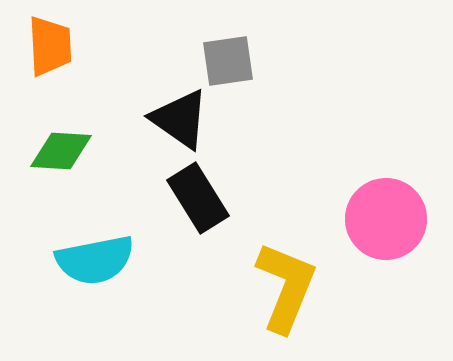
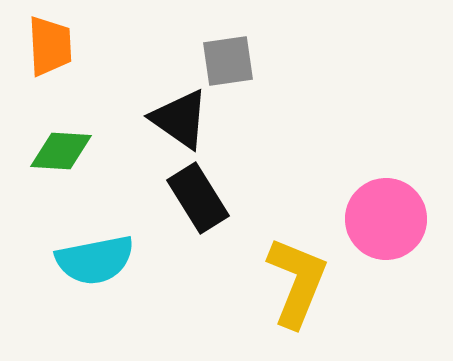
yellow L-shape: moved 11 px right, 5 px up
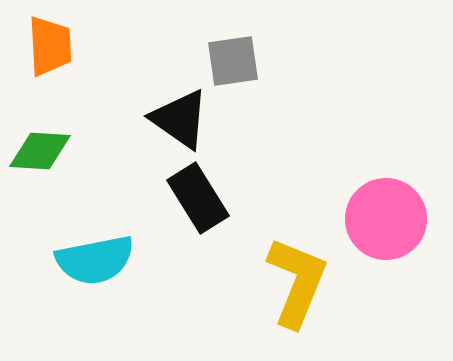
gray square: moved 5 px right
green diamond: moved 21 px left
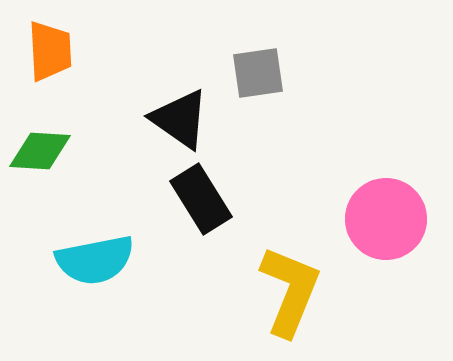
orange trapezoid: moved 5 px down
gray square: moved 25 px right, 12 px down
black rectangle: moved 3 px right, 1 px down
yellow L-shape: moved 7 px left, 9 px down
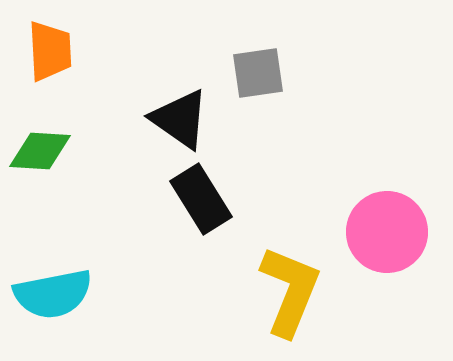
pink circle: moved 1 px right, 13 px down
cyan semicircle: moved 42 px left, 34 px down
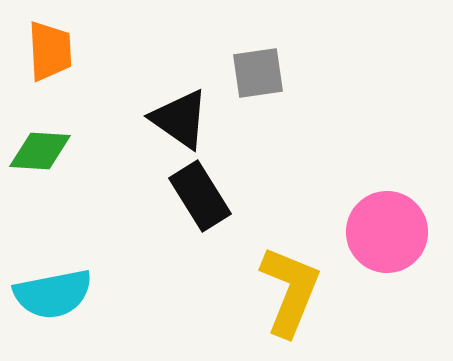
black rectangle: moved 1 px left, 3 px up
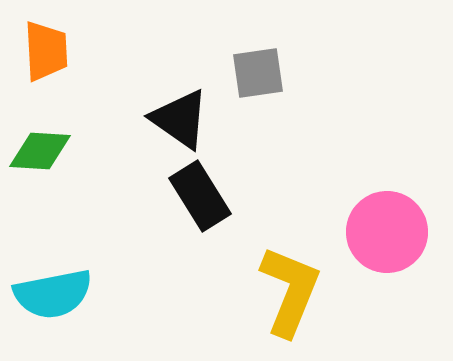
orange trapezoid: moved 4 px left
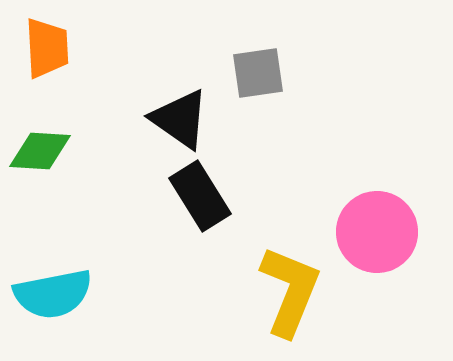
orange trapezoid: moved 1 px right, 3 px up
pink circle: moved 10 px left
